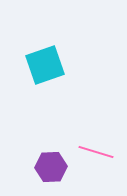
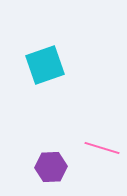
pink line: moved 6 px right, 4 px up
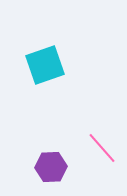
pink line: rotated 32 degrees clockwise
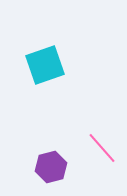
purple hexagon: rotated 12 degrees counterclockwise
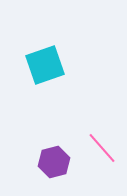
purple hexagon: moved 3 px right, 5 px up
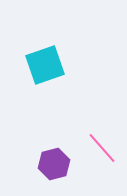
purple hexagon: moved 2 px down
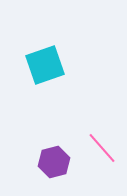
purple hexagon: moved 2 px up
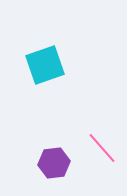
purple hexagon: moved 1 px down; rotated 8 degrees clockwise
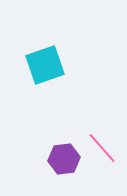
purple hexagon: moved 10 px right, 4 px up
